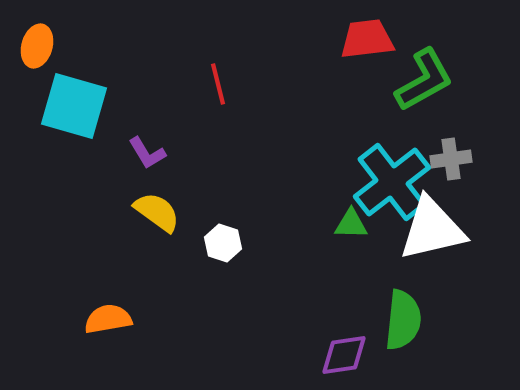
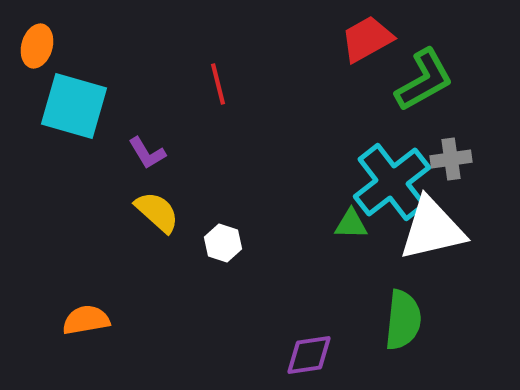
red trapezoid: rotated 22 degrees counterclockwise
yellow semicircle: rotated 6 degrees clockwise
orange semicircle: moved 22 px left, 1 px down
purple diamond: moved 35 px left
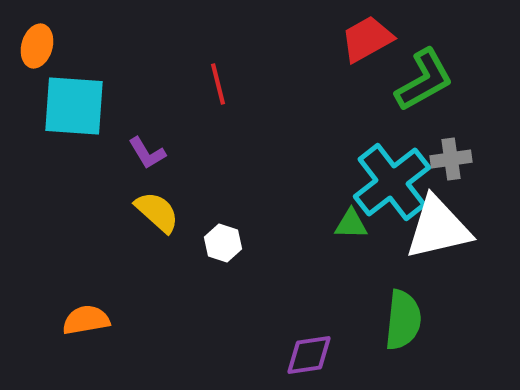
cyan square: rotated 12 degrees counterclockwise
white triangle: moved 6 px right, 1 px up
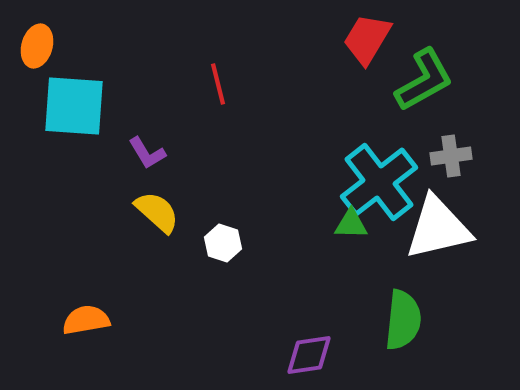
red trapezoid: rotated 30 degrees counterclockwise
gray cross: moved 3 px up
cyan cross: moved 13 px left
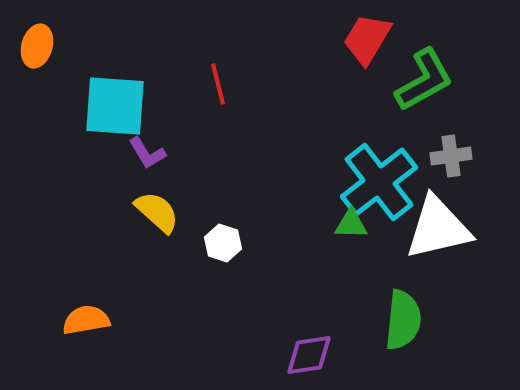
cyan square: moved 41 px right
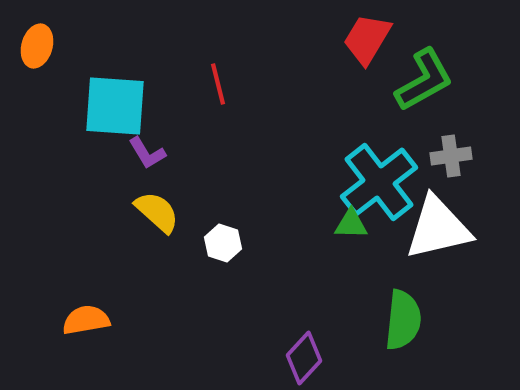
purple diamond: moved 5 px left, 3 px down; rotated 39 degrees counterclockwise
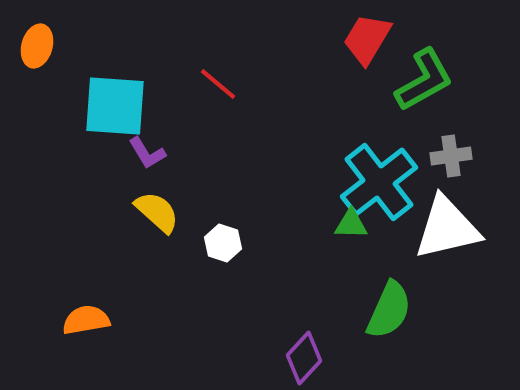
red line: rotated 36 degrees counterclockwise
white triangle: moved 9 px right
green semicircle: moved 14 px left, 10 px up; rotated 18 degrees clockwise
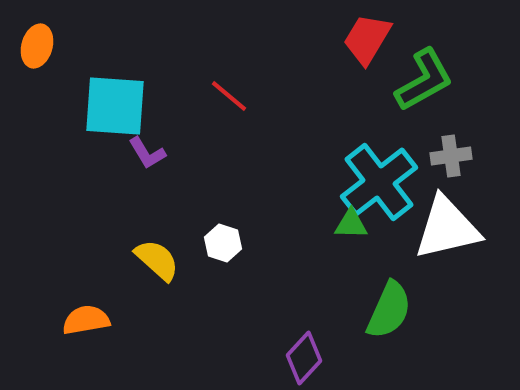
red line: moved 11 px right, 12 px down
yellow semicircle: moved 48 px down
